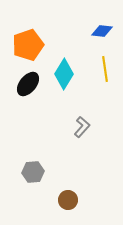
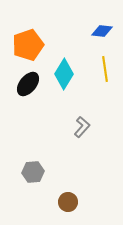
brown circle: moved 2 px down
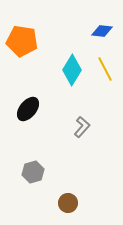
orange pentagon: moved 6 px left, 4 px up; rotated 28 degrees clockwise
yellow line: rotated 20 degrees counterclockwise
cyan diamond: moved 8 px right, 4 px up
black ellipse: moved 25 px down
gray hexagon: rotated 10 degrees counterclockwise
brown circle: moved 1 px down
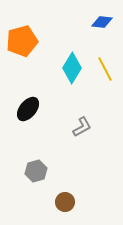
blue diamond: moved 9 px up
orange pentagon: rotated 24 degrees counterclockwise
cyan diamond: moved 2 px up
gray L-shape: rotated 20 degrees clockwise
gray hexagon: moved 3 px right, 1 px up
brown circle: moved 3 px left, 1 px up
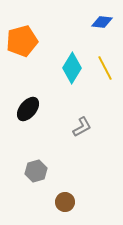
yellow line: moved 1 px up
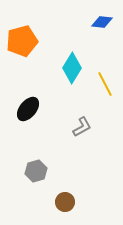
yellow line: moved 16 px down
